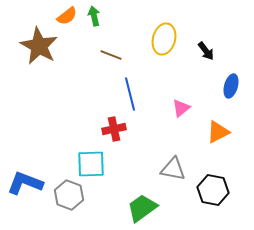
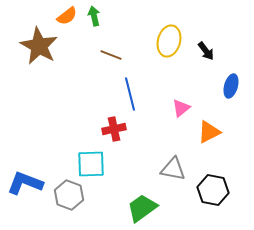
yellow ellipse: moved 5 px right, 2 px down
orange triangle: moved 9 px left
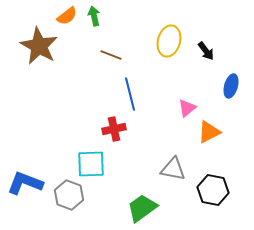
pink triangle: moved 6 px right
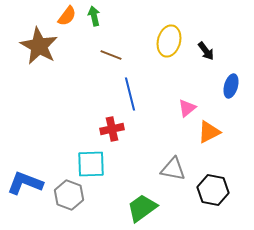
orange semicircle: rotated 15 degrees counterclockwise
red cross: moved 2 px left
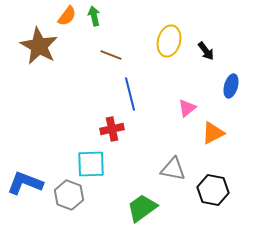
orange triangle: moved 4 px right, 1 px down
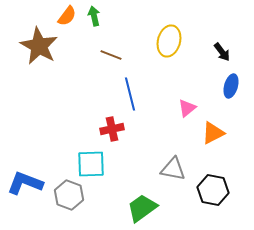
black arrow: moved 16 px right, 1 px down
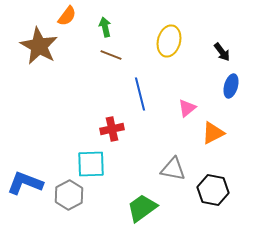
green arrow: moved 11 px right, 11 px down
blue line: moved 10 px right
gray hexagon: rotated 12 degrees clockwise
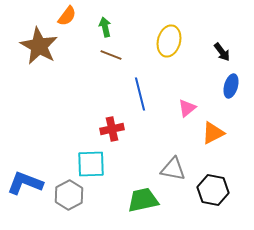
green trapezoid: moved 1 px right, 8 px up; rotated 24 degrees clockwise
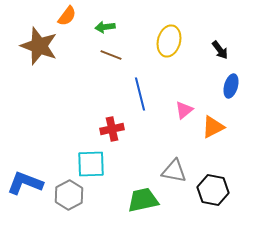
green arrow: rotated 84 degrees counterclockwise
brown star: rotated 9 degrees counterclockwise
black arrow: moved 2 px left, 2 px up
pink triangle: moved 3 px left, 2 px down
orange triangle: moved 6 px up
gray triangle: moved 1 px right, 2 px down
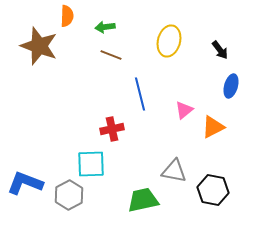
orange semicircle: rotated 35 degrees counterclockwise
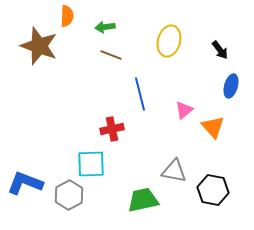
orange triangle: rotated 45 degrees counterclockwise
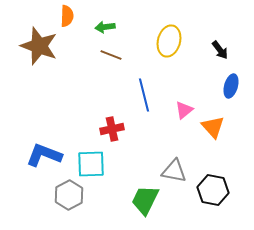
blue line: moved 4 px right, 1 px down
blue L-shape: moved 19 px right, 28 px up
green trapezoid: moved 2 px right; rotated 52 degrees counterclockwise
